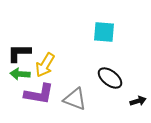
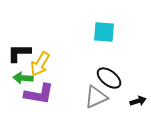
yellow arrow: moved 5 px left, 1 px up
green arrow: moved 3 px right, 4 px down
black ellipse: moved 1 px left
gray triangle: moved 21 px right, 2 px up; rotated 45 degrees counterclockwise
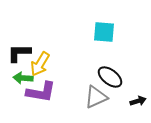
black ellipse: moved 1 px right, 1 px up
purple L-shape: moved 2 px right, 2 px up
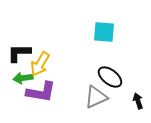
green arrow: rotated 12 degrees counterclockwise
black arrow: rotated 91 degrees counterclockwise
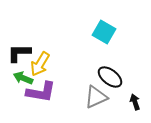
cyan square: rotated 25 degrees clockwise
green arrow: rotated 30 degrees clockwise
black arrow: moved 3 px left, 1 px down
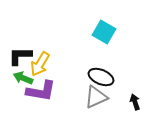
black L-shape: moved 1 px right, 3 px down
black ellipse: moved 9 px left; rotated 15 degrees counterclockwise
purple L-shape: moved 1 px up
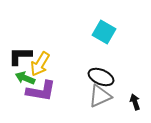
green arrow: moved 2 px right
gray triangle: moved 4 px right, 1 px up
